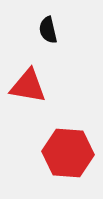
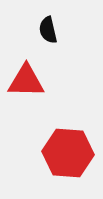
red triangle: moved 2 px left, 5 px up; rotated 9 degrees counterclockwise
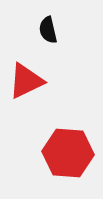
red triangle: rotated 27 degrees counterclockwise
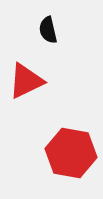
red hexagon: moved 3 px right; rotated 6 degrees clockwise
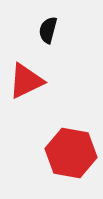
black semicircle: rotated 28 degrees clockwise
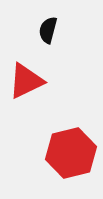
red hexagon: rotated 24 degrees counterclockwise
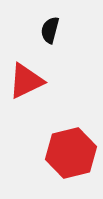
black semicircle: moved 2 px right
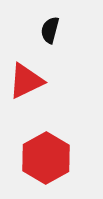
red hexagon: moved 25 px left, 5 px down; rotated 15 degrees counterclockwise
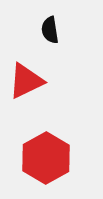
black semicircle: rotated 24 degrees counterclockwise
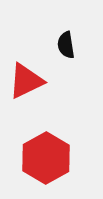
black semicircle: moved 16 px right, 15 px down
